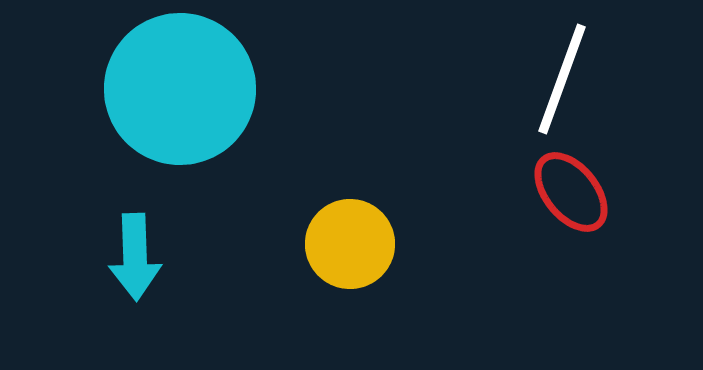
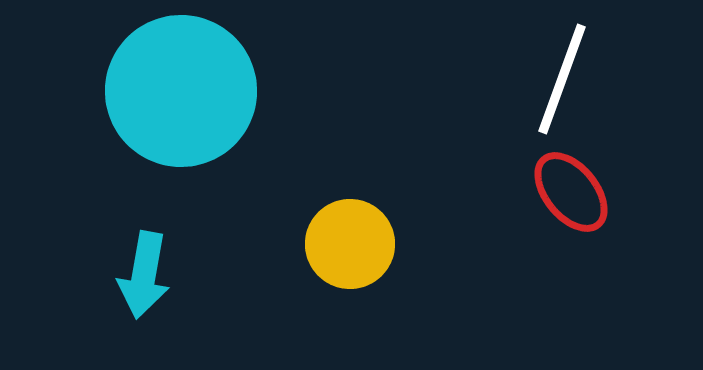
cyan circle: moved 1 px right, 2 px down
cyan arrow: moved 9 px right, 18 px down; rotated 12 degrees clockwise
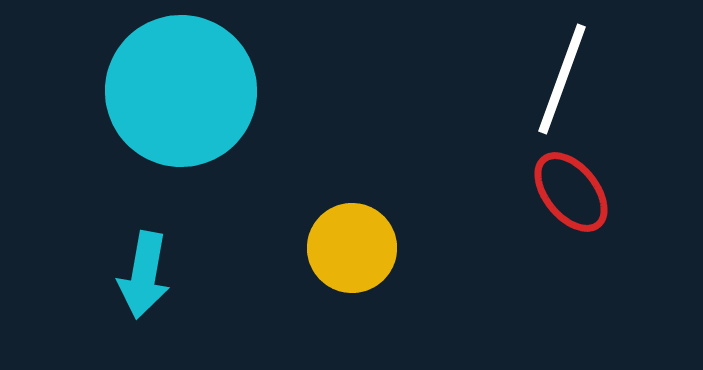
yellow circle: moved 2 px right, 4 px down
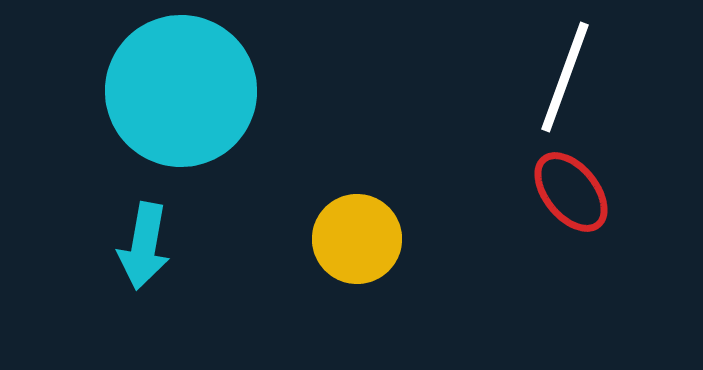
white line: moved 3 px right, 2 px up
yellow circle: moved 5 px right, 9 px up
cyan arrow: moved 29 px up
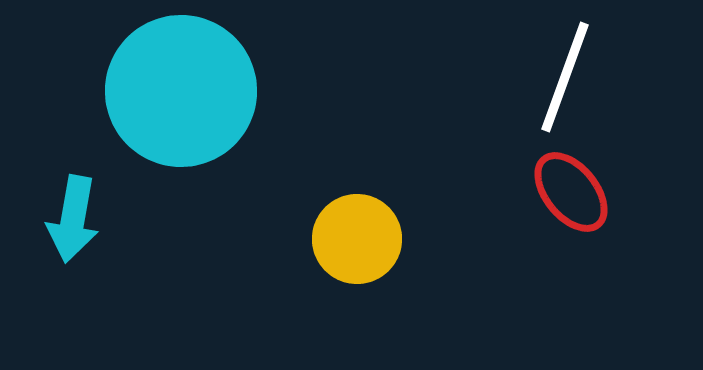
cyan arrow: moved 71 px left, 27 px up
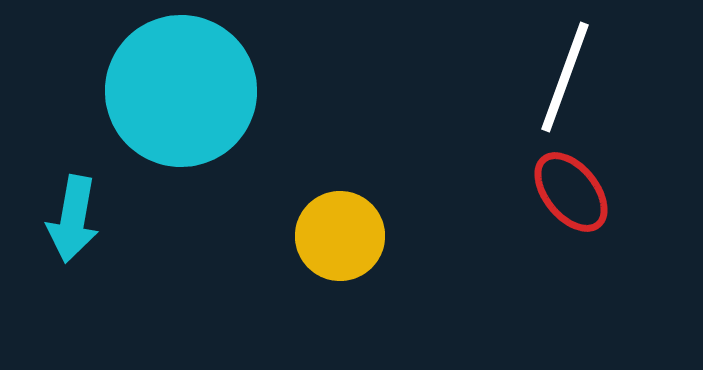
yellow circle: moved 17 px left, 3 px up
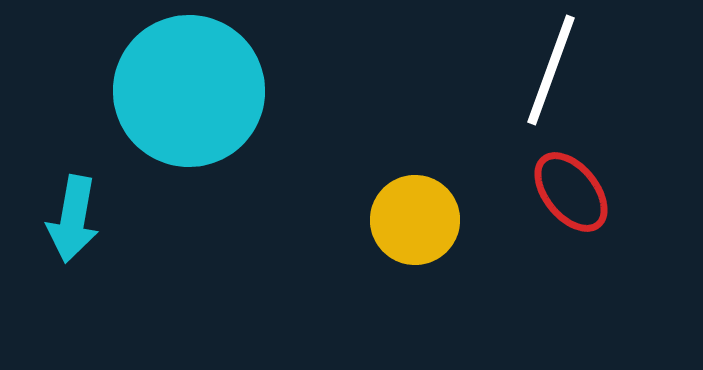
white line: moved 14 px left, 7 px up
cyan circle: moved 8 px right
yellow circle: moved 75 px right, 16 px up
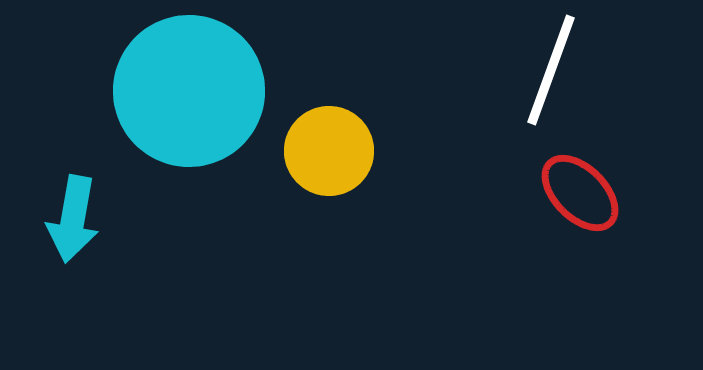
red ellipse: moved 9 px right, 1 px down; rotated 6 degrees counterclockwise
yellow circle: moved 86 px left, 69 px up
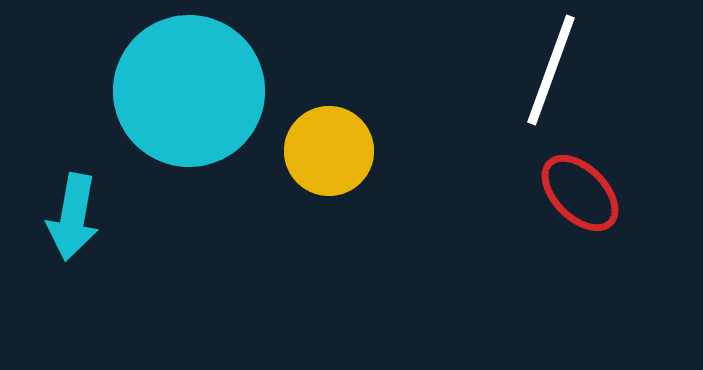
cyan arrow: moved 2 px up
